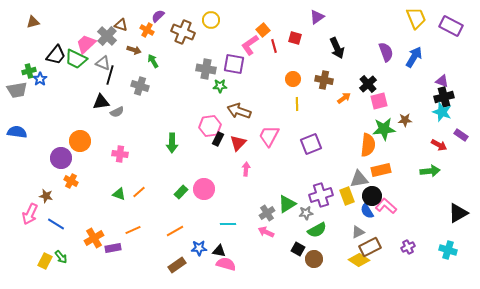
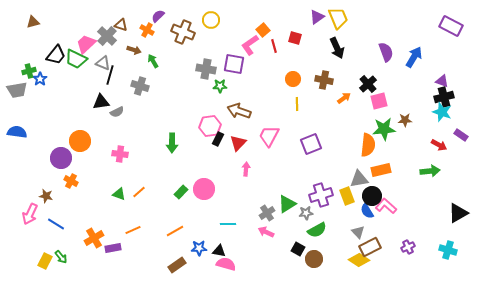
yellow trapezoid at (416, 18): moved 78 px left
gray triangle at (358, 232): rotated 48 degrees counterclockwise
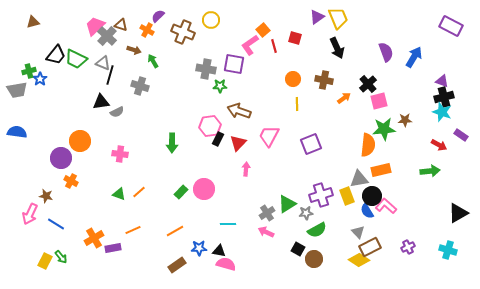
pink trapezoid at (86, 44): moved 9 px right, 18 px up
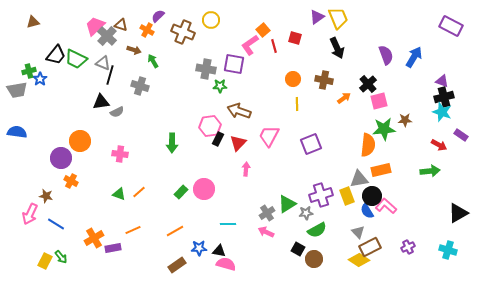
purple semicircle at (386, 52): moved 3 px down
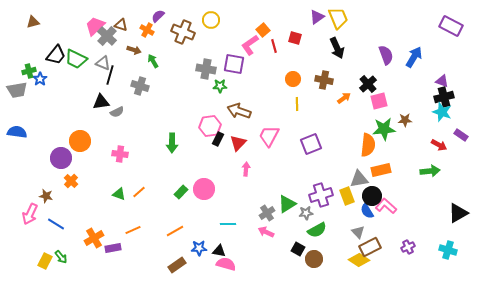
orange cross at (71, 181): rotated 16 degrees clockwise
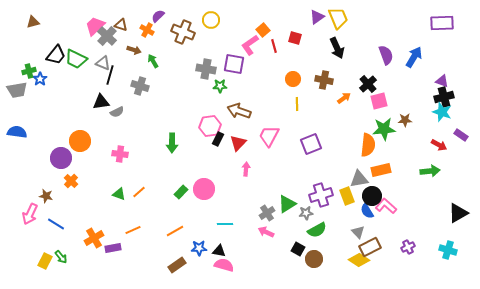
purple rectangle at (451, 26): moved 9 px left, 3 px up; rotated 30 degrees counterclockwise
cyan line at (228, 224): moved 3 px left
pink semicircle at (226, 264): moved 2 px left, 1 px down
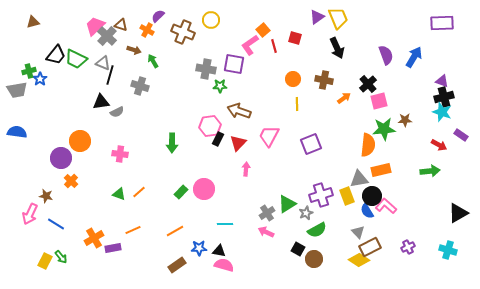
gray star at (306, 213): rotated 16 degrees counterclockwise
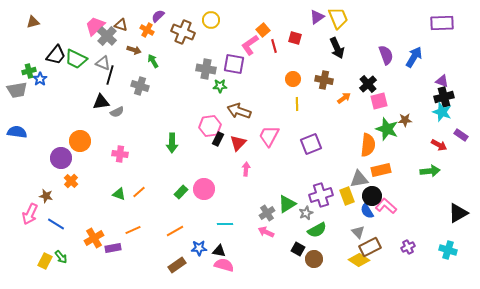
green star at (384, 129): moved 3 px right; rotated 25 degrees clockwise
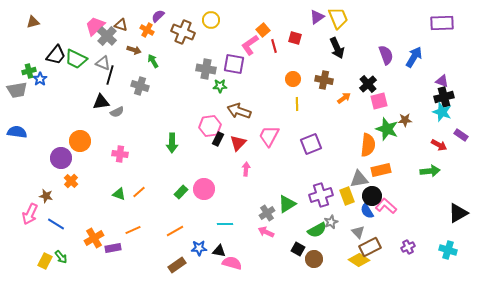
gray star at (306, 213): moved 25 px right, 9 px down
pink semicircle at (224, 265): moved 8 px right, 2 px up
